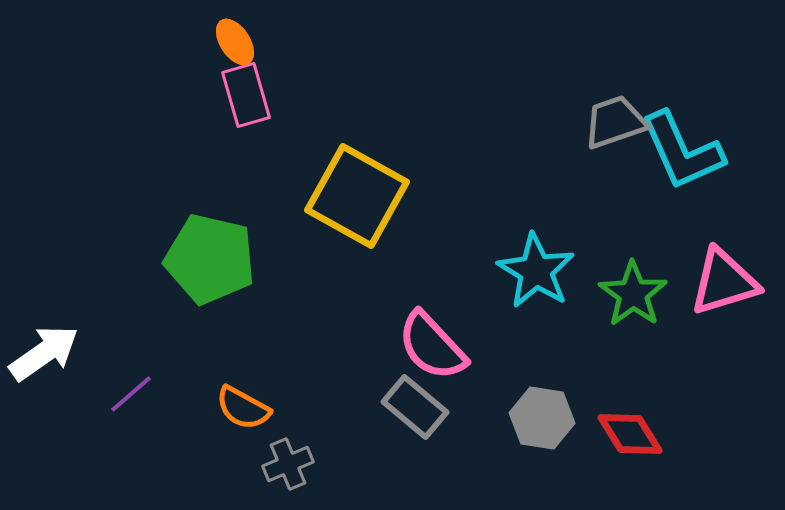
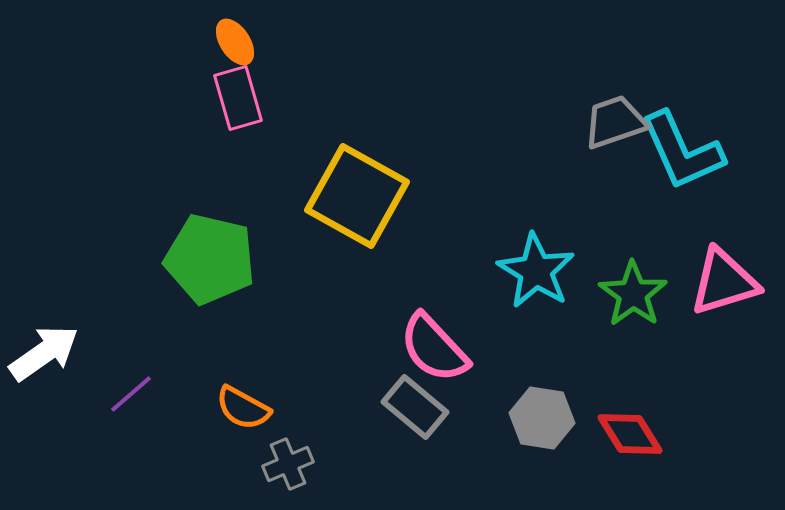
pink rectangle: moved 8 px left, 3 px down
pink semicircle: moved 2 px right, 2 px down
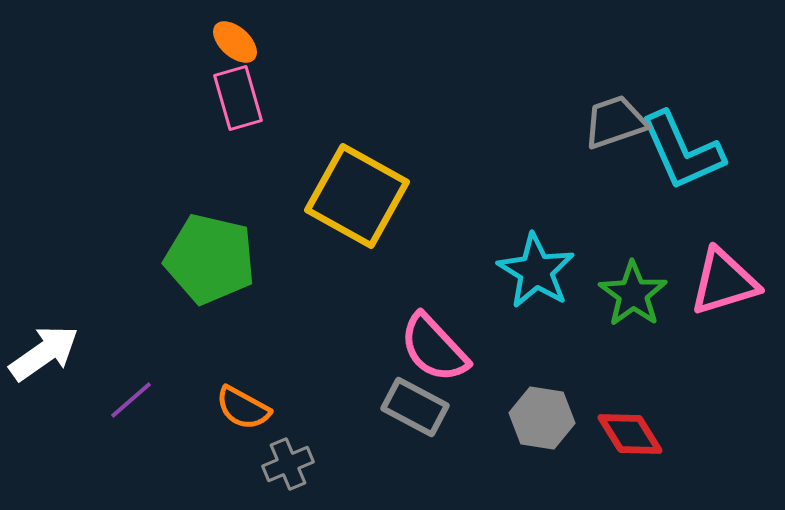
orange ellipse: rotated 15 degrees counterclockwise
purple line: moved 6 px down
gray rectangle: rotated 12 degrees counterclockwise
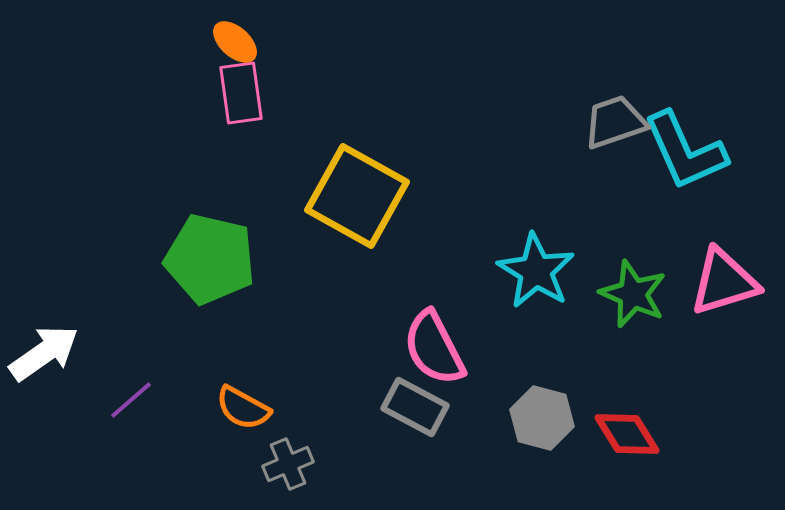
pink rectangle: moved 3 px right, 5 px up; rotated 8 degrees clockwise
cyan L-shape: moved 3 px right
green star: rotated 12 degrees counterclockwise
pink semicircle: rotated 16 degrees clockwise
gray hexagon: rotated 6 degrees clockwise
red diamond: moved 3 px left
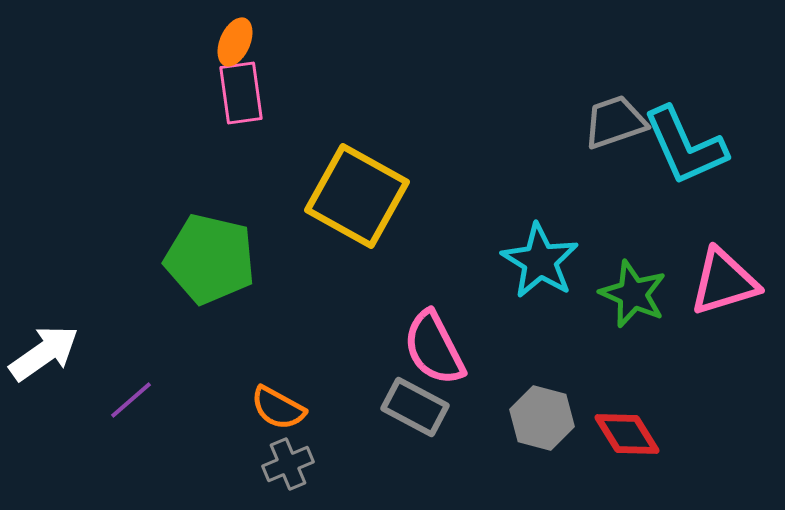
orange ellipse: rotated 72 degrees clockwise
cyan L-shape: moved 5 px up
cyan star: moved 4 px right, 10 px up
orange semicircle: moved 35 px right
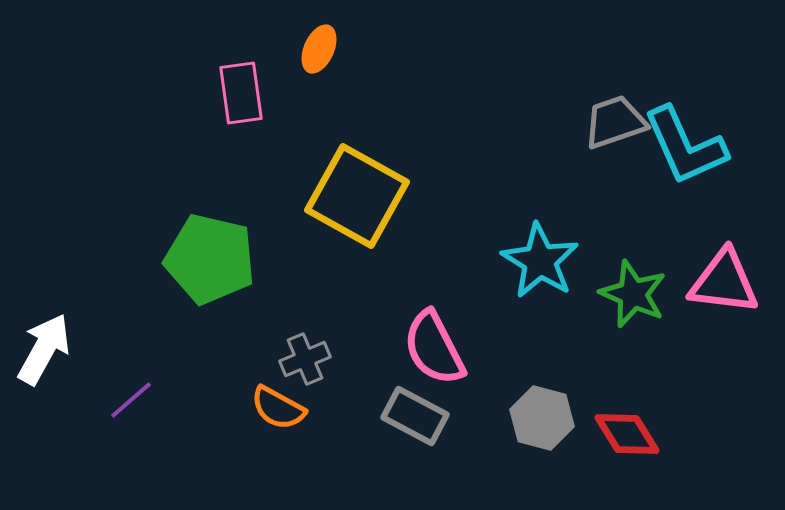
orange ellipse: moved 84 px right, 7 px down
pink triangle: rotated 24 degrees clockwise
white arrow: moved 4 px up; rotated 26 degrees counterclockwise
gray rectangle: moved 9 px down
gray cross: moved 17 px right, 105 px up
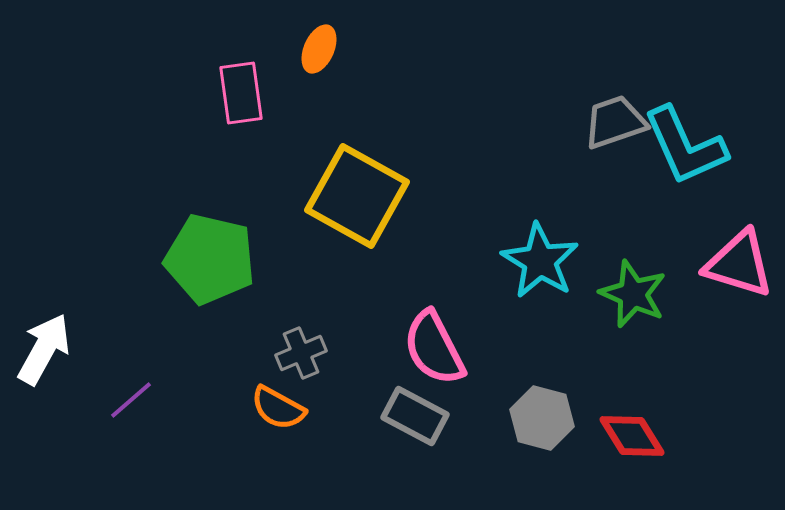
pink triangle: moved 15 px right, 18 px up; rotated 10 degrees clockwise
gray cross: moved 4 px left, 6 px up
red diamond: moved 5 px right, 2 px down
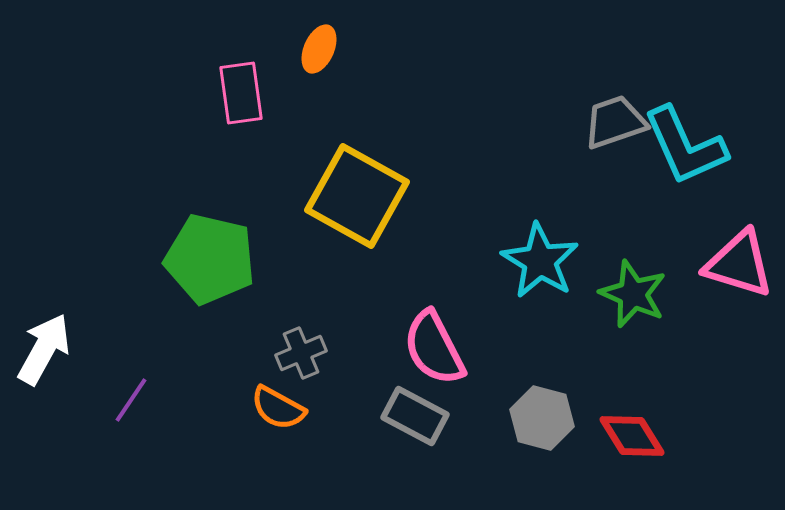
purple line: rotated 15 degrees counterclockwise
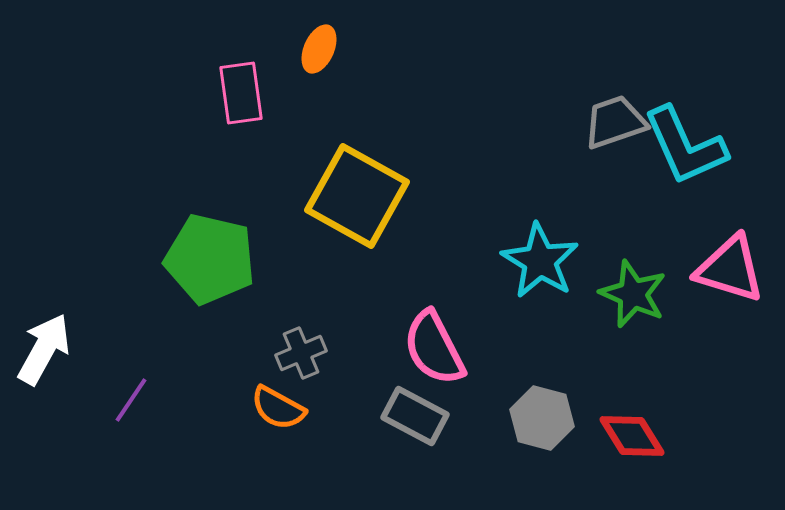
pink triangle: moved 9 px left, 5 px down
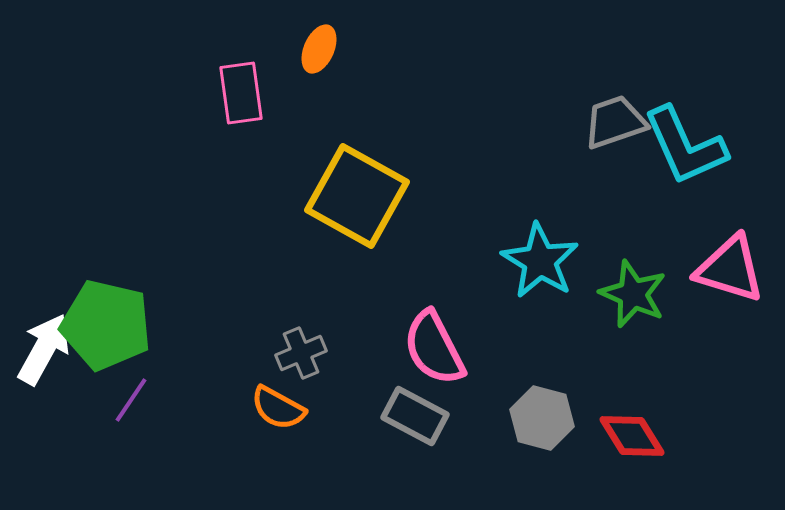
green pentagon: moved 104 px left, 66 px down
